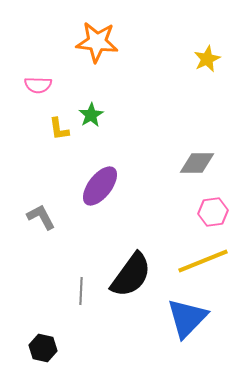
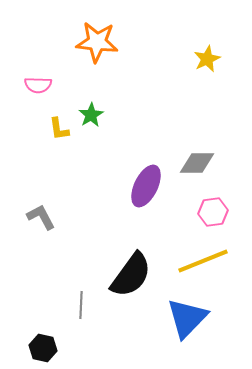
purple ellipse: moved 46 px right; rotated 12 degrees counterclockwise
gray line: moved 14 px down
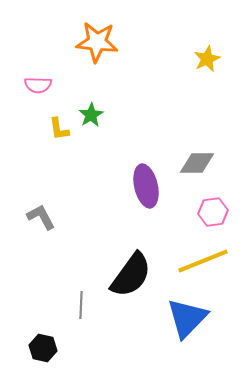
purple ellipse: rotated 39 degrees counterclockwise
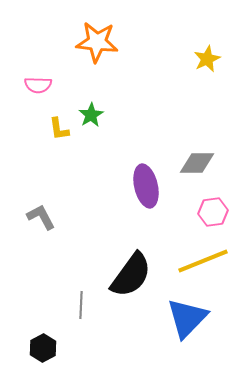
black hexagon: rotated 20 degrees clockwise
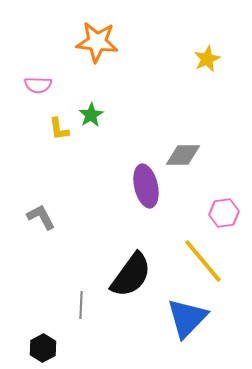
gray diamond: moved 14 px left, 8 px up
pink hexagon: moved 11 px right, 1 px down
yellow line: rotated 72 degrees clockwise
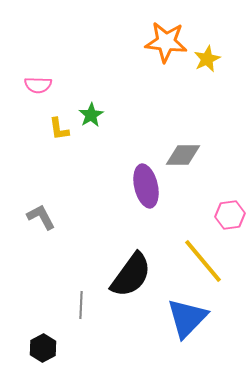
orange star: moved 69 px right
pink hexagon: moved 6 px right, 2 px down
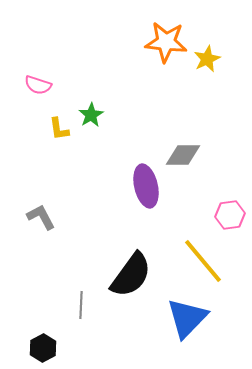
pink semicircle: rotated 16 degrees clockwise
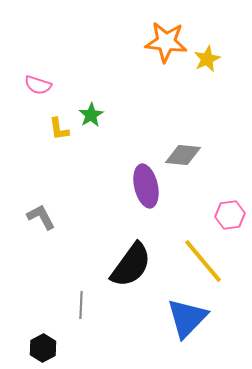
gray diamond: rotated 6 degrees clockwise
black semicircle: moved 10 px up
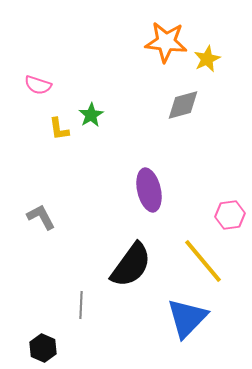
gray diamond: moved 50 px up; rotated 21 degrees counterclockwise
purple ellipse: moved 3 px right, 4 px down
black hexagon: rotated 8 degrees counterclockwise
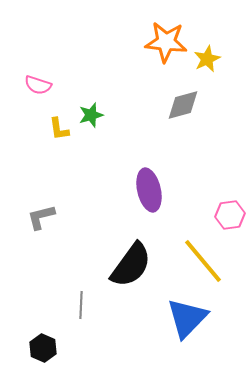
green star: rotated 15 degrees clockwise
gray L-shape: rotated 76 degrees counterclockwise
